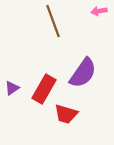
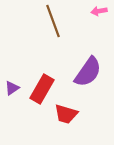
purple semicircle: moved 5 px right, 1 px up
red rectangle: moved 2 px left
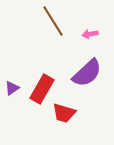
pink arrow: moved 9 px left, 23 px down
brown line: rotated 12 degrees counterclockwise
purple semicircle: moved 1 px left, 1 px down; rotated 12 degrees clockwise
red trapezoid: moved 2 px left, 1 px up
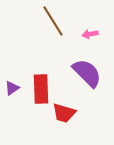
purple semicircle: rotated 92 degrees counterclockwise
red rectangle: moved 1 px left; rotated 32 degrees counterclockwise
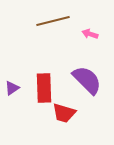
brown line: rotated 72 degrees counterclockwise
pink arrow: rotated 28 degrees clockwise
purple semicircle: moved 7 px down
red rectangle: moved 3 px right, 1 px up
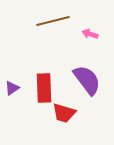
purple semicircle: rotated 8 degrees clockwise
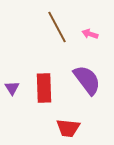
brown line: moved 4 px right, 6 px down; rotated 76 degrees clockwise
purple triangle: rotated 28 degrees counterclockwise
red trapezoid: moved 4 px right, 15 px down; rotated 10 degrees counterclockwise
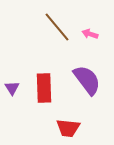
brown line: rotated 12 degrees counterclockwise
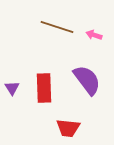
brown line: rotated 32 degrees counterclockwise
pink arrow: moved 4 px right, 1 px down
